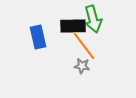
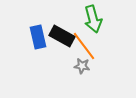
black rectangle: moved 11 px left, 10 px down; rotated 30 degrees clockwise
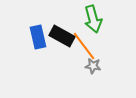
gray star: moved 11 px right
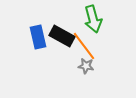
gray star: moved 7 px left
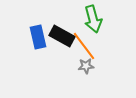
gray star: rotated 14 degrees counterclockwise
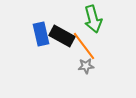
blue rectangle: moved 3 px right, 3 px up
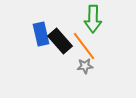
green arrow: rotated 16 degrees clockwise
black rectangle: moved 2 px left, 5 px down; rotated 20 degrees clockwise
gray star: moved 1 px left
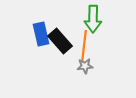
orange line: rotated 44 degrees clockwise
